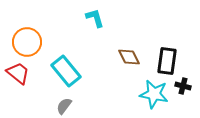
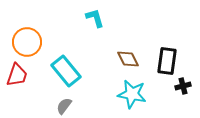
brown diamond: moved 1 px left, 2 px down
red trapezoid: moved 1 px left, 2 px down; rotated 70 degrees clockwise
black cross: rotated 28 degrees counterclockwise
cyan star: moved 22 px left
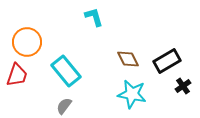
cyan L-shape: moved 1 px left, 1 px up
black rectangle: rotated 52 degrees clockwise
black cross: rotated 21 degrees counterclockwise
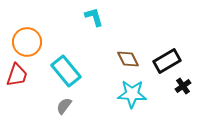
cyan star: rotated 8 degrees counterclockwise
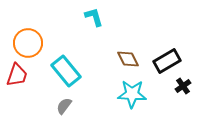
orange circle: moved 1 px right, 1 px down
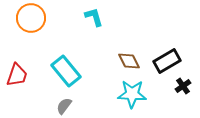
orange circle: moved 3 px right, 25 px up
brown diamond: moved 1 px right, 2 px down
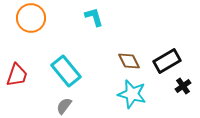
cyan star: rotated 12 degrees clockwise
